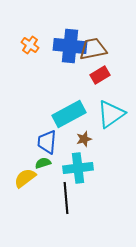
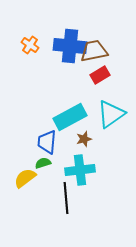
brown trapezoid: moved 1 px right, 2 px down
cyan rectangle: moved 1 px right, 3 px down
cyan cross: moved 2 px right, 2 px down
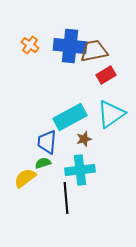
red rectangle: moved 6 px right
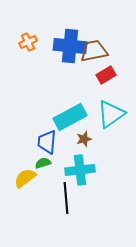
orange cross: moved 2 px left, 3 px up; rotated 30 degrees clockwise
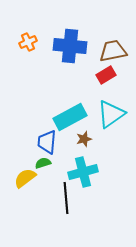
brown trapezoid: moved 19 px right
cyan cross: moved 3 px right, 2 px down; rotated 8 degrees counterclockwise
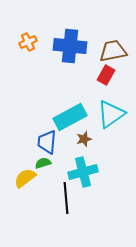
red rectangle: rotated 30 degrees counterclockwise
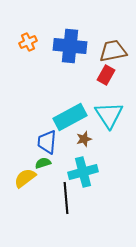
cyan triangle: moved 2 px left, 1 px down; rotated 28 degrees counterclockwise
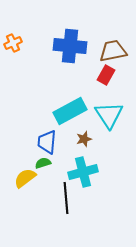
orange cross: moved 15 px left, 1 px down
cyan rectangle: moved 6 px up
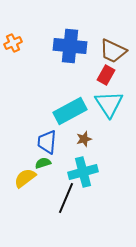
brown trapezoid: rotated 144 degrees counterclockwise
cyan triangle: moved 11 px up
black line: rotated 28 degrees clockwise
